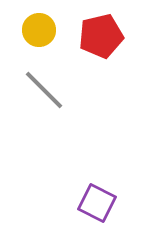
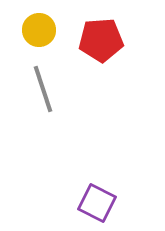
red pentagon: moved 4 px down; rotated 9 degrees clockwise
gray line: moved 1 px left, 1 px up; rotated 27 degrees clockwise
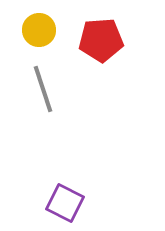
purple square: moved 32 px left
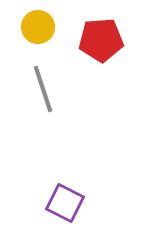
yellow circle: moved 1 px left, 3 px up
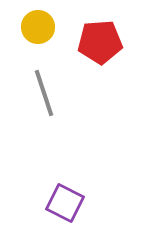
red pentagon: moved 1 px left, 2 px down
gray line: moved 1 px right, 4 px down
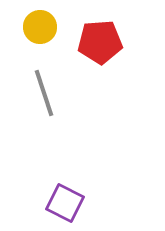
yellow circle: moved 2 px right
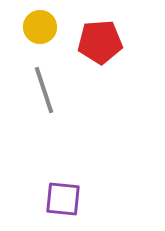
gray line: moved 3 px up
purple square: moved 2 px left, 4 px up; rotated 21 degrees counterclockwise
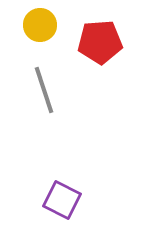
yellow circle: moved 2 px up
purple square: moved 1 px left, 1 px down; rotated 21 degrees clockwise
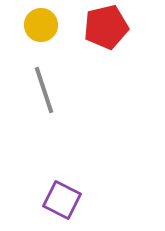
yellow circle: moved 1 px right
red pentagon: moved 6 px right, 15 px up; rotated 9 degrees counterclockwise
